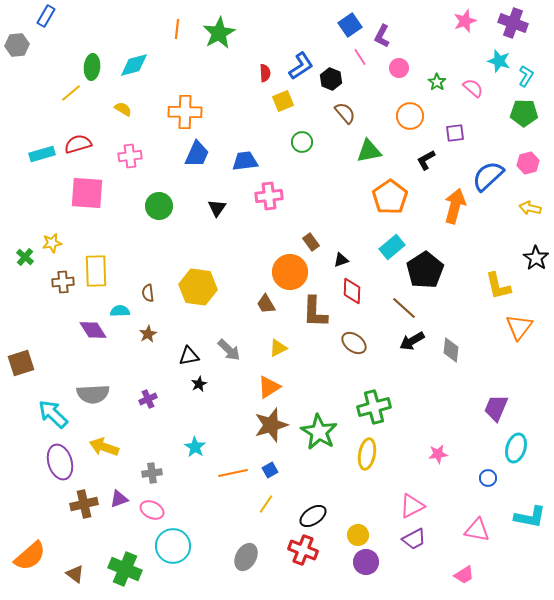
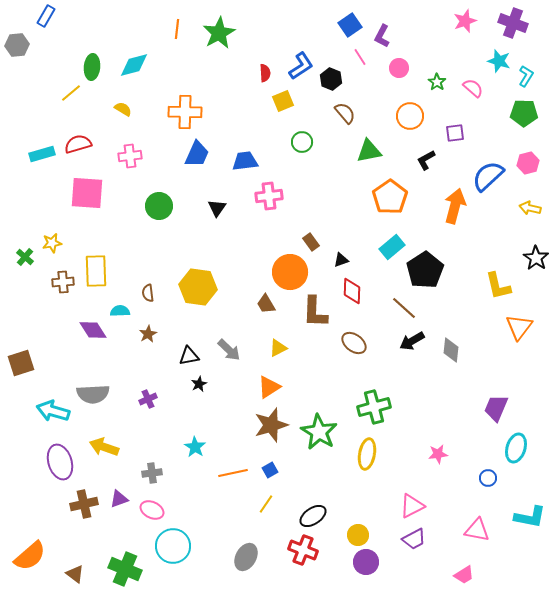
cyan arrow at (53, 414): moved 3 px up; rotated 28 degrees counterclockwise
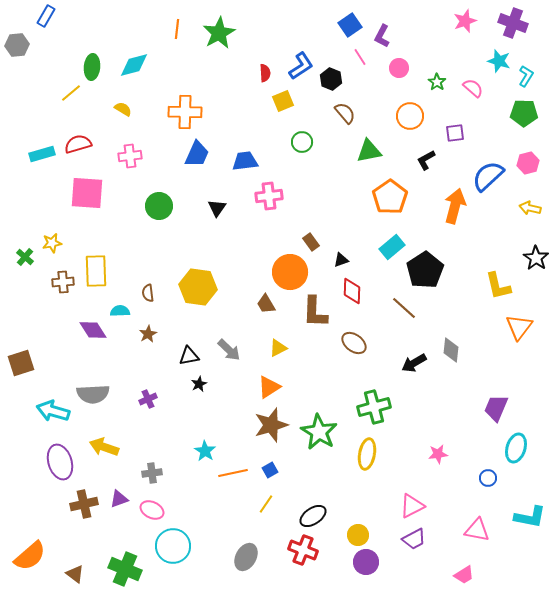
black arrow at (412, 341): moved 2 px right, 22 px down
cyan star at (195, 447): moved 10 px right, 4 px down
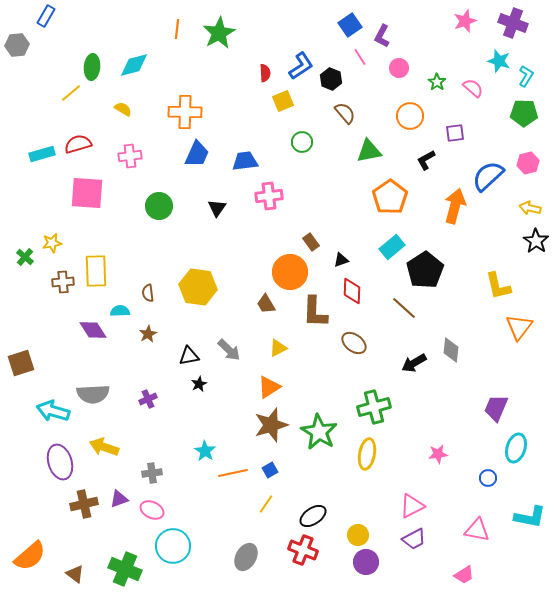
black star at (536, 258): moved 17 px up
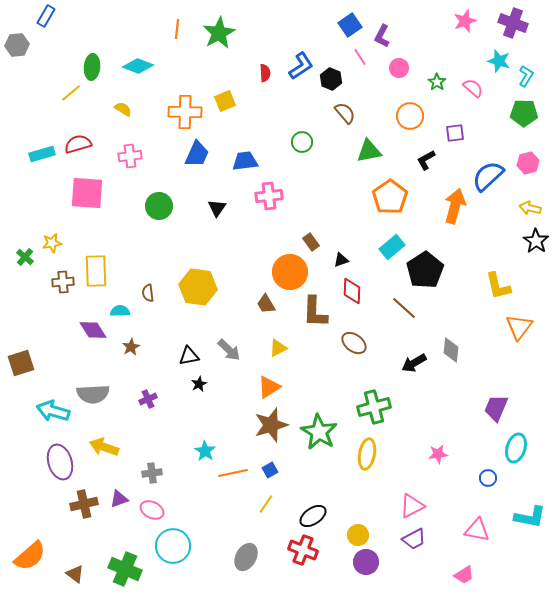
cyan diamond at (134, 65): moved 4 px right, 1 px down; rotated 36 degrees clockwise
yellow square at (283, 101): moved 58 px left
brown star at (148, 334): moved 17 px left, 13 px down
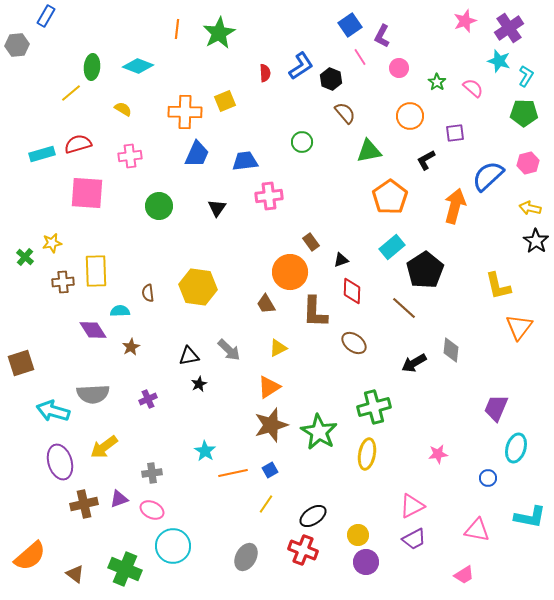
purple cross at (513, 23): moved 4 px left, 5 px down; rotated 36 degrees clockwise
yellow arrow at (104, 447): rotated 56 degrees counterclockwise
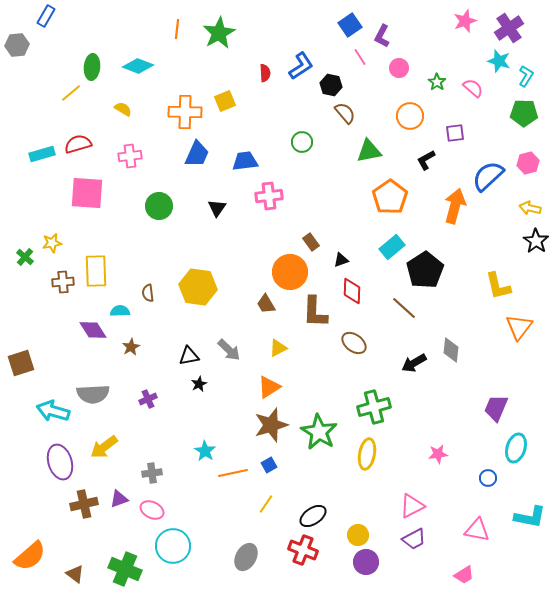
black hexagon at (331, 79): moved 6 px down; rotated 10 degrees counterclockwise
blue square at (270, 470): moved 1 px left, 5 px up
